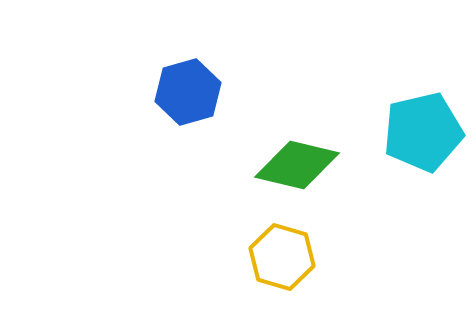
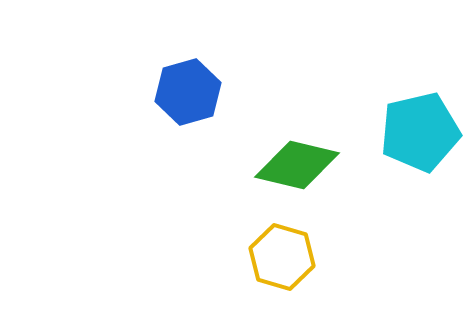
cyan pentagon: moved 3 px left
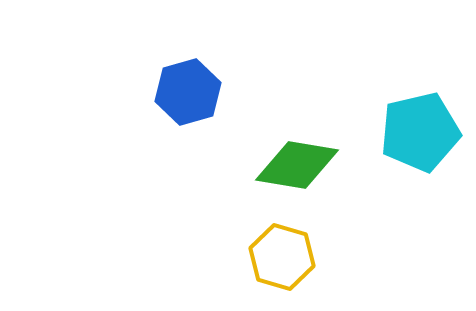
green diamond: rotated 4 degrees counterclockwise
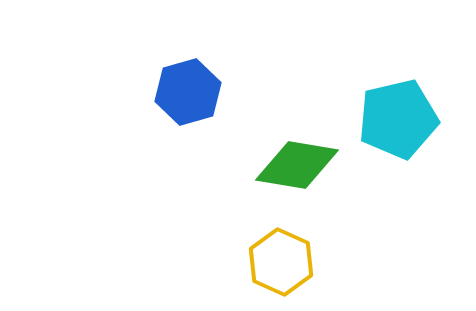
cyan pentagon: moved 22 px left, 13 px up
yellow hexagon: moved 1 px left, 5 px down; rotated 8 degrees clockwise
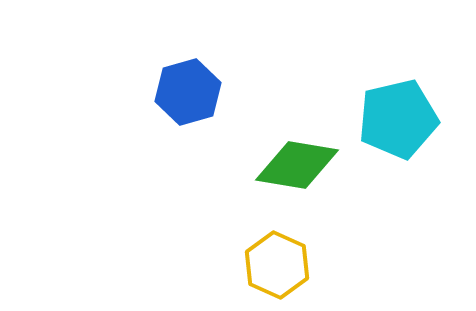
yellow hexagon: moved 4 px left, 3 px down
